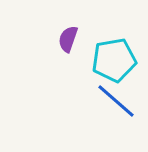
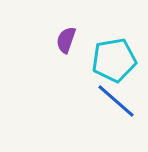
purple semicircle: moved 2 px left, 1 px down
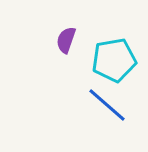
blue line: moved 9 px left, 4 px down
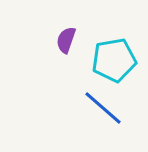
blue line: moved 4 px left, 3 px down
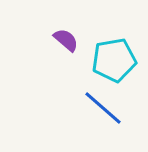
purple semicircle: rotated 112 degrees clockwise
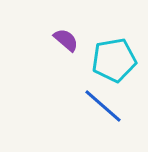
blue line: moved 2 px up
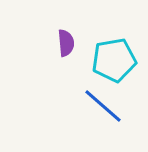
purple semicircle: moved 3 px down; rotated 44 degrees clockwise
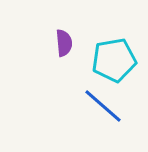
purple semicircle: moved 2 px left
